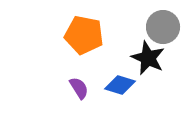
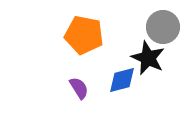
blue diamond: moved 2 px right, 5 px up; rotated 32 degrees counterclockwise
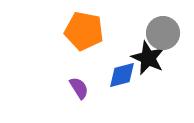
gray circle: moved 6 px down
orange pentagon: moved 4 px up
blue diamond: moved 5 px up
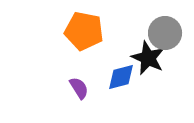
gray circle: moved 2 px right
blue diamond: moved 1 px left, 2 px down
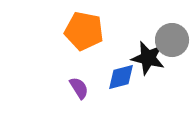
gray circle: moved 7 px right, 7 px down
black star: rotated 12 degrees counterclockwise
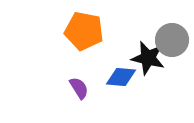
blue diamond: rotated 20 degrees clockwise
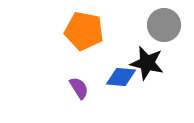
gray circle: moved 8 px left, 15 px up
black star: moved 1 px left, 5 px down
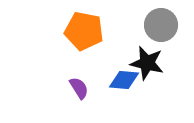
gray circle: moved 3 px left
blue diamond: moved 3 px right, 3 px down
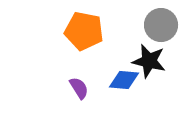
black star: moved 2 px right, 2 px up
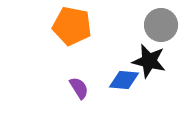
orange pentagon: moved 12 px left, 5 px up
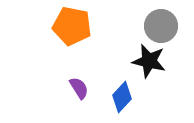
gray circle: moved 1 px down
blue diamond: moved 2 px left, 17 px down; rotated 52 degrees counterclockwise
